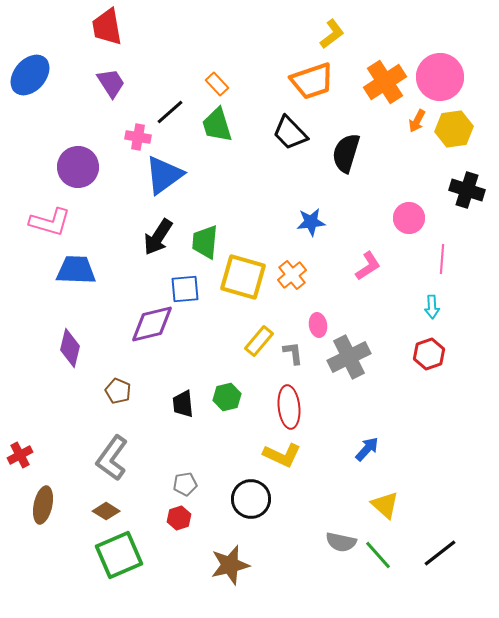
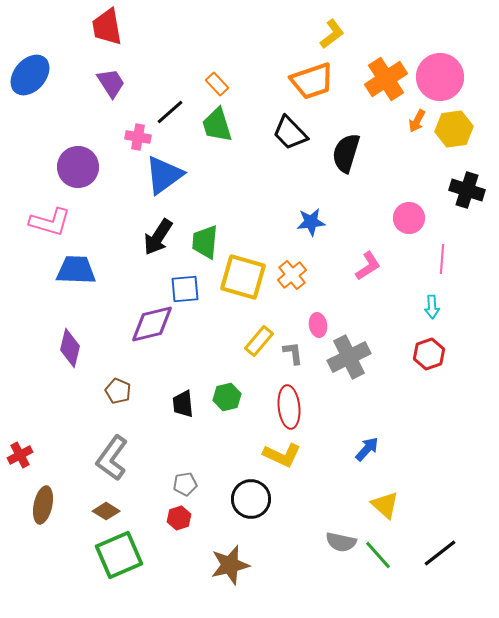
orange cross at (385, 82): moved 1 px right, 3 px up
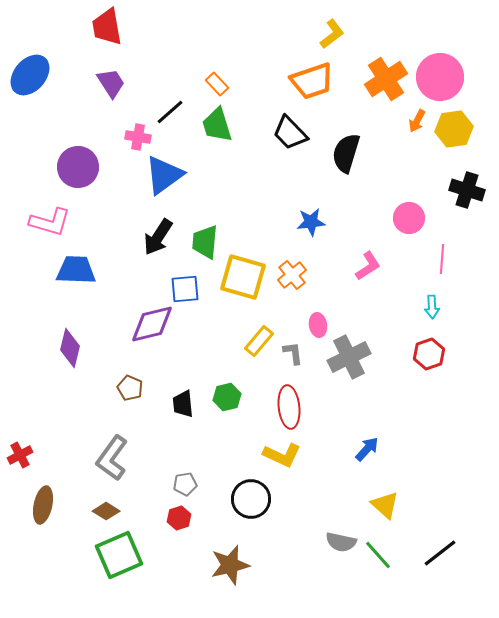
brown pentagon at (118, 391): moved 12 px right, 3 px up
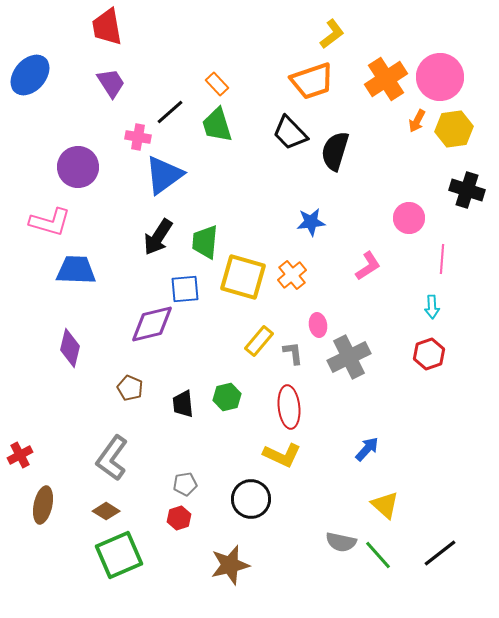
black semicircle at (346, 153): moved 11 px left, 2 px up
